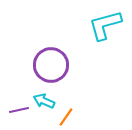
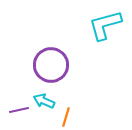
orange line: rotated 18 degrees counterclockwise
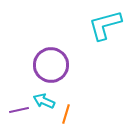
orange line: moved 3 px up
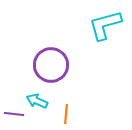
cyan arrow: moved 7 px left
purple line: moved 5 px left, 4 px down; rotated 18 degrees clockwise
orange line: rotated 12 degrees counterclockwise
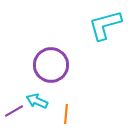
purple line: moved 3 px up; rotated 36 degrees counterclockwise
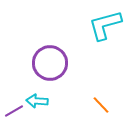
purple circle: moved 1 px left, 2 px up
cyan arrow: rotated 20 degrees counterclockwise
orange line: moved 35 px right, 9 px up; rotated 48 degrees counterclockwise
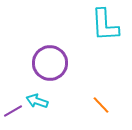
cyan L-shape: rotated 78 degrees counterclockwise
cyan arrow: rotated 15 degrees clockwise
purple line: moved 1 px left
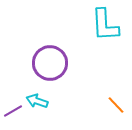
orange line: moved 15 px right
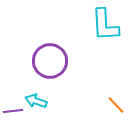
purple circle: moved 2 px up
cyan arrow: moved 1 px left
purple line: rotated 24 degrees clockwise
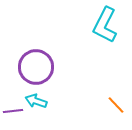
cyan L-shape: rotated 30 degrees clockwise
purple circle: moved 14 px left, 6 px down
